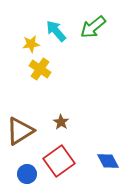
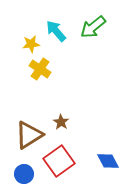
brown triangle: moved 9 px right, 4 px down
blue circle: moved 3 px left
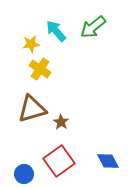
brown triangle: moved 3 px right, 26 px up; rotated 16 degrees clockwise
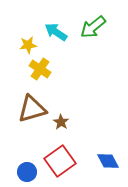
cyan arrow: moved 1 px down; rotated 15 degrees counterclockwise
yellow star: moved 3 px left, 1 px down
red square: moved 1 px right
blue circle: moved 3 px right, 2 px up
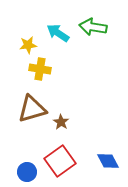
green arrow: rotated 48 degrees clockwise
cyan arrow: moved 2 px right, 1 px down
yellow cross: rotated 25 degrees counterclockwise
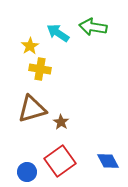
yellow star: moved 2 px right, 1 px down; rotated 24 degrees counterclockwise
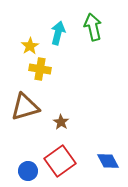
green arrow: rotated 68 degrees clockwise
cyan arrow: rotated 70 degrees clockwise
brown triangle: moved 7 px left, 2 px up
blue circle: moved 1 px right, 1 px up
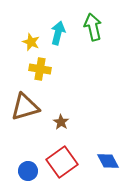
yellow star: moved 1 px right, 4 px up; rotated 18 degrees counterclockwise
red square: moved 2 px right, 1 px down
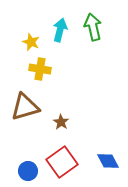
cyan arrow: moved 2 px right, 3 px up
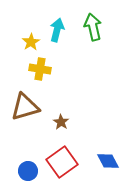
cyan arrow: moved 3 px left
yellow star: rotated 18 degrees clockwise
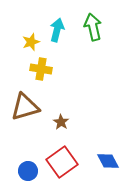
yellow star: rotated 12 degrees clockwise
yellow cross: moved 1 px right
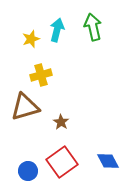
yellow star: moved 3 px up
yellow cross: moved 6 px down; rotated 25 degrees counterclockwise
